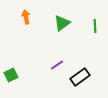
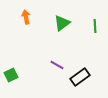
purple line: rotated 64 degrees clockwise
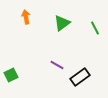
green line: moved 2 px down; rotated 24 degrees counterclockwise
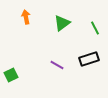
black rectangle: moved 9 px right, 18 px up; rotated 18 degrees clockwise
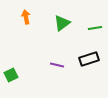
green line: rotated 72 degrees counterclockwise
purple line: rotated 16 degrees counterclockwise
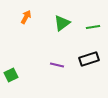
orange arrow: rotated 40 degrees clockwise
green line: moved 2 px left, 1 px up
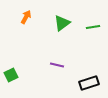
black rectangle: moved 24 px down
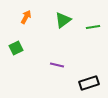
green triangle: moved 1 px right, 3 px up
green square: moved 5 px right, 27 px up
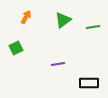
purple line: moved 1 px right, 1 px up; rotated 24 degrees counterclockwise
black rectangle: rotated 18 degrees clockwise
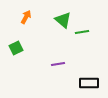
green triangle: rotated 42 degrees counterclockwise
green line: moved 11 px left, 5 px down
